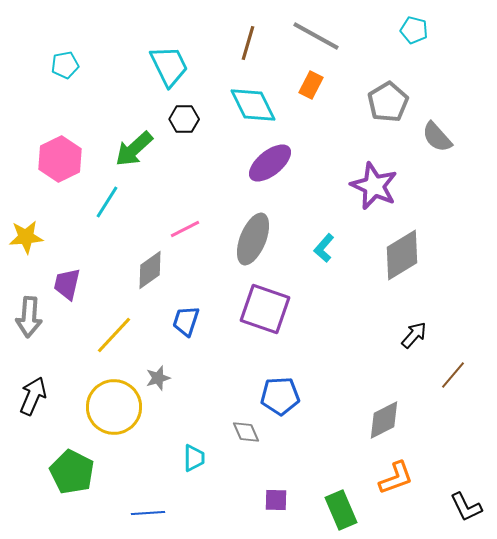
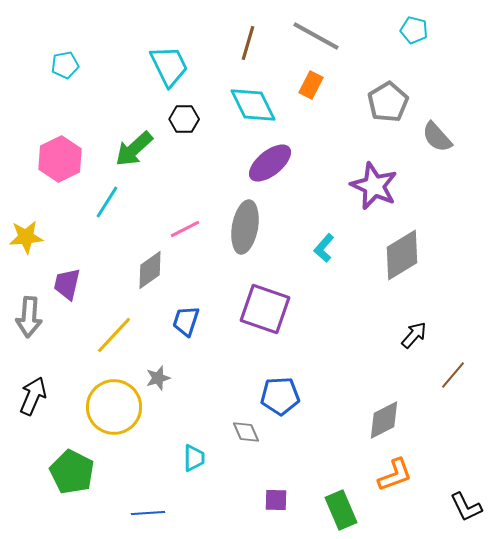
gray ellipse at (253, 239): moved 8 px left, 12 px up; rotated 12 degrees counterclockwise
orange L-shape at (396, 478): moved 1 px left, 3 px up
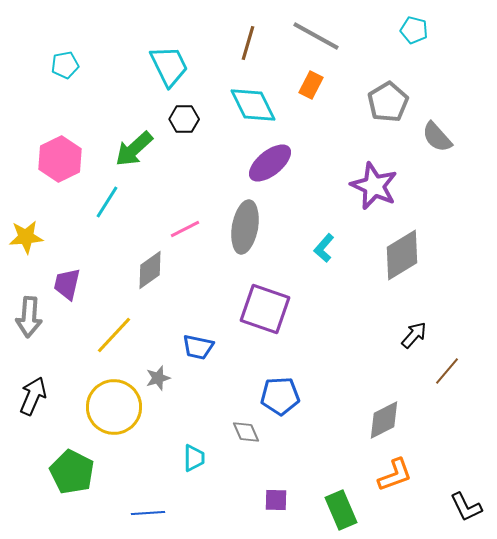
blue trapezoid at (186, 321): moved 12 px right, 26 px down; rotated 96 degrees counterclockwise
brown line at (453, 375): moved 6 px left, 4 px up
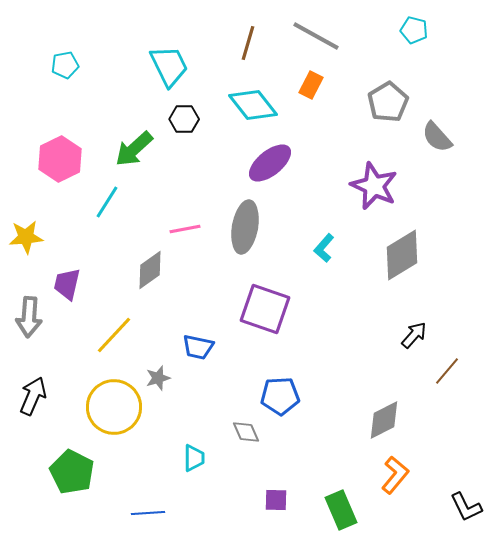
cyan diamond at (253, 105): rotated 12 degrees counterclockwise
pink line at (185, 229): rotated 16 degrees clockwise
orange L-shape at (395, 475): rotated 30 degrees counterclockwise
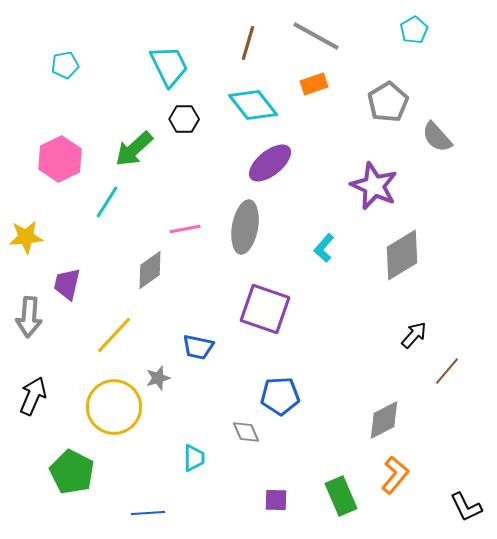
cyan pentagon at (414, 30): rotated 28 degrees clockwise
orange rectangle at (311, 85): moved 3 px right, 1 px up; rotated 44 degrees clockwise
green rectangle at (341, 510): moved 14 px up
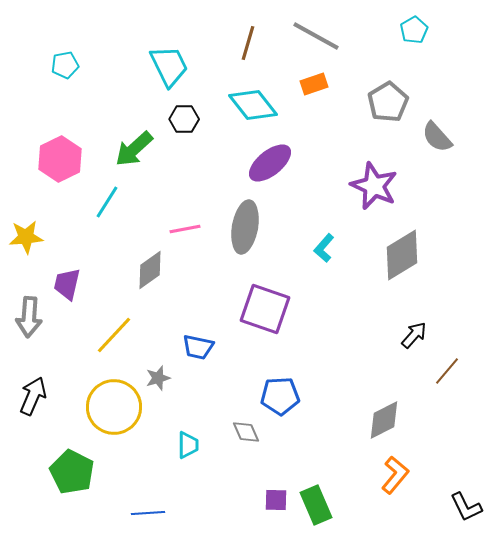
cyan trapezoid at (194, 458): moved 6 px left, 13 px up
green rectangle at (341, 496): moved 25 px left, 9 px down
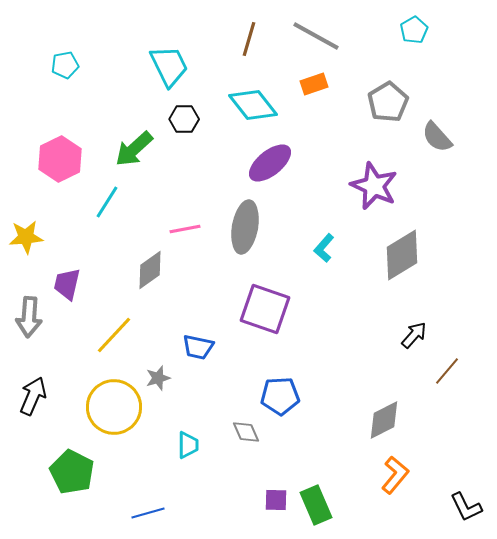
brown line at (248, 43): moved 1 px right, 4 px up
blue line at (148, 513): rotated 12 degrees counterclockwise
